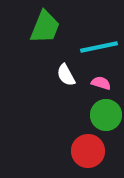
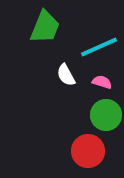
cyan line: rotated 12 degrees counterclockwise
pink semicircle: moved 1 px right, 1 px up
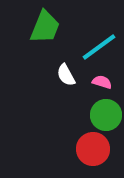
cyan line: rotated 12 degrees counterclockwise
red circle: moved 5 px right, 2 px up
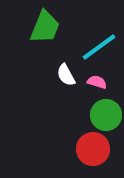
pink semicircle: moved 5 px left
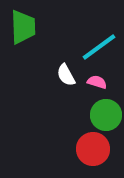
green trapezoid: moved 22 px left; rotated 24 degrees counterclockwise
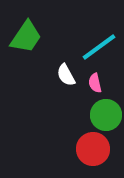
green trapezoid: moved 3 px right, 10 px down; rotated 36 degrees clockwise
pink semicircle: moved 2 px left, 1 px down; rotated 120 degrees counterclockwise
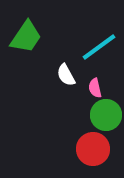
pink semicircle: moved 5 px down
